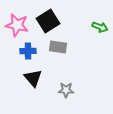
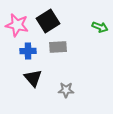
gray rectangle: rotated 12 degrees counterclockwise
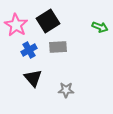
pink star: moved 1 px left; rotated 20 degrees clockwise
blue cross: moved 1 px right, 1 px up; rotated 28 degrees counterclockwise
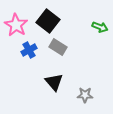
black square: rotated 20 degrees counterclockwise
gray rectangle: rotated 36 degrees clockwise
black triangle: moved 21 px right, 4 px down
gray star: moved 19 px right, 5 px down
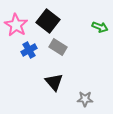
gray star: moved 4 px down
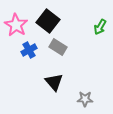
green arrow: rotated 98 degrees clockwise
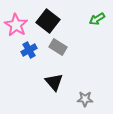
green arrow: moved 3 px left, 8 px up; rotated 28 degrees clockwise
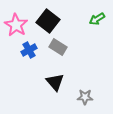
black triangle: moved 1 px right
gray star: moved 2 px up
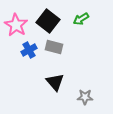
green arrow: moved 16 px left
gray rectangle: moved 4 px left; rotated 18 degrees counterclockwise
